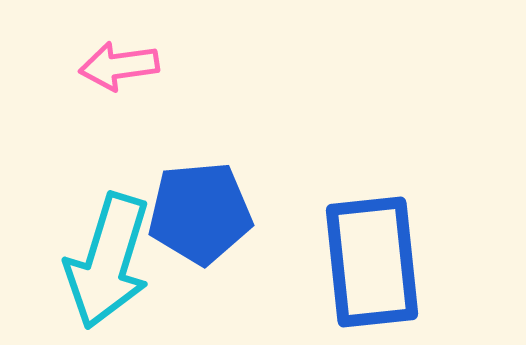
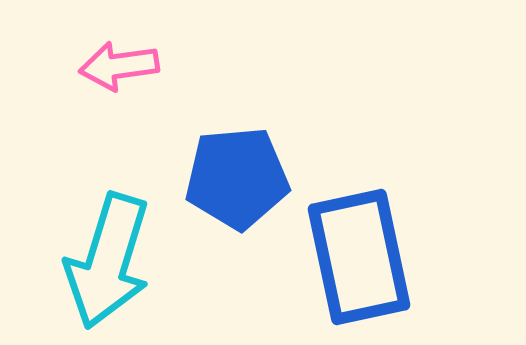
blue pentagon: moved 37 px right, 35 px up
blue rectangle: moved 13 px left, 5 px up; rotated 6 degrees counterclockwise
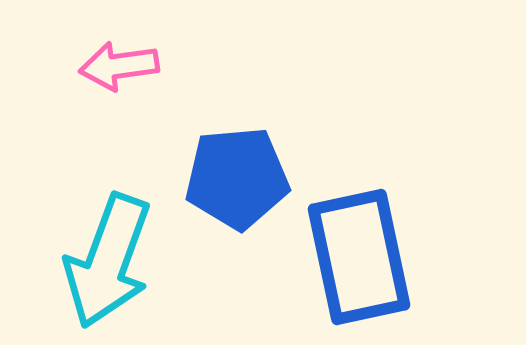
cyan arrow: rotated 3 degrees clockwise
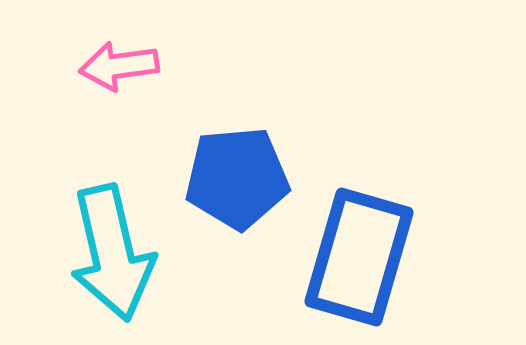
blue rectangle: rotated 28 degrees clockwise
cyan arrow: moved 4 px right, 8 px up; rotated 33 degrees counterclockwise
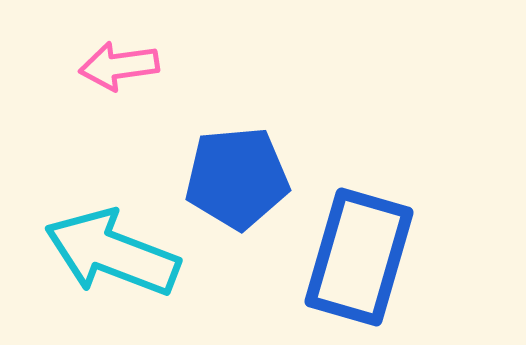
cyan arrow: rotated 124 degrees clockwise
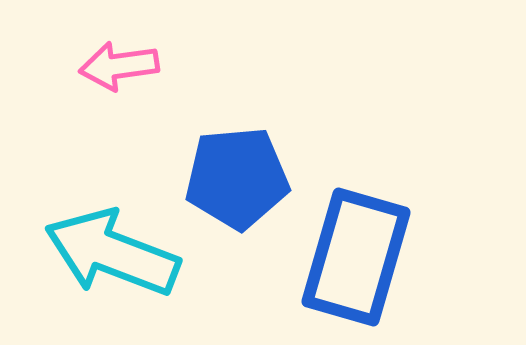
blue rectangle: moved 3 px left
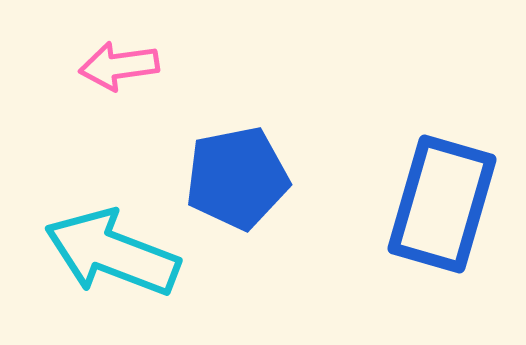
blue pentagon: rotated 6 degrees counterclockwise
blue rectangle: moved 86 px right, 53 px up
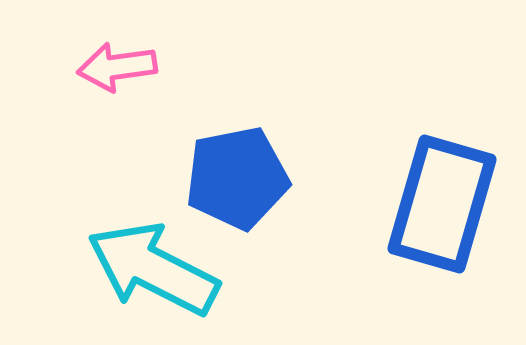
pink arrow: moved 2 px left, 1 px down
cyan arrow: moved 41 px right, 16 px down; rotated 6 degrees clockwise
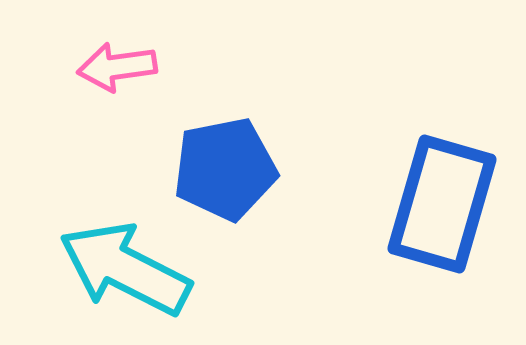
blue pentagon: moved 12 px left, 9 px up
cyan arrow: moved 28 px left
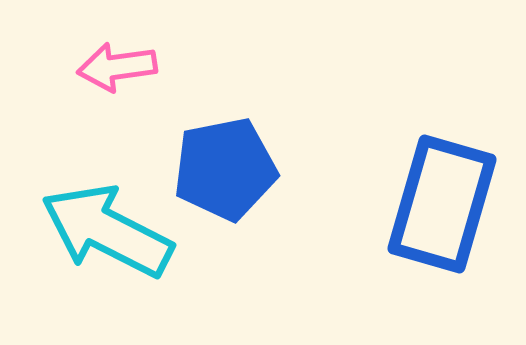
cyan arrow: moved 18 px left, 38 px up
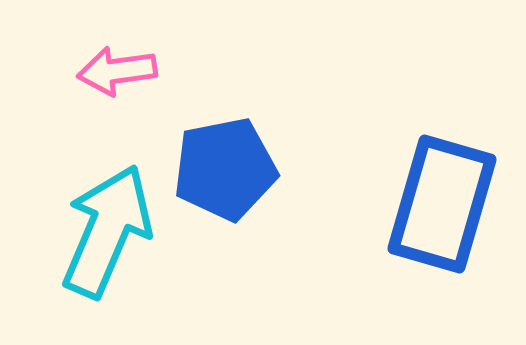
pink arrow: moved 4 px down
cyan arrow: rotated 86 degrees clockwise
